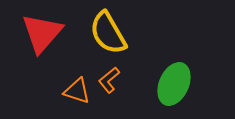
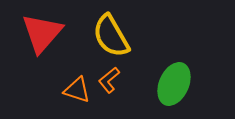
yellow semicircle: moved 3 px right, 3 px down
orange triangle: moved 1 px up
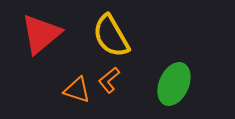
red triangle: moved 1 px left, 1 px down; rotated 9 degrees clockwise
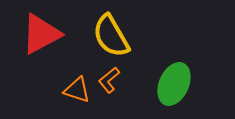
red triangle: rotated 12 degrees clockwise
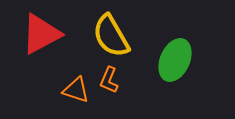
orange L-shape: rotated 28 degrees counterclockwise
green ellipse: moved 1 px right, 24 px up
orange triangle: moved 1 px left
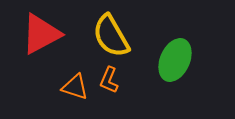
orange triangle: moved 1 px left, 3 px up
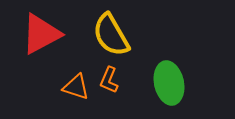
yellow semicircle: moved 1 px up
green ellipse: moved 6 px left, 23 px down; rotated 36 degrees counterclockwise
orange triangle: moved 1 px right
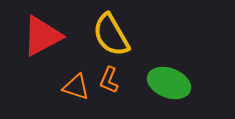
red triangle: moved 1 px right, 2 px down
green ellipse: rotated 57 degrees counterclockwise
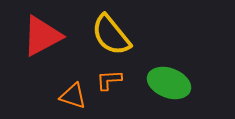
yellow semicircle: rotated 9 degrees counterclockwise
orange L-shape: rotated 64 degrees clockwise
orange triangle: moved 3 px left, 9 px down
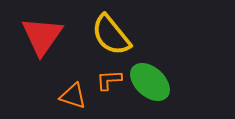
red triangle: rotated 27 degrees counterclockwise
green ellipse: moved 19 px left, 1 px up; rotated 21 degrees clockwise
